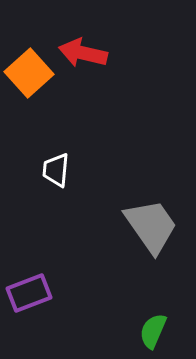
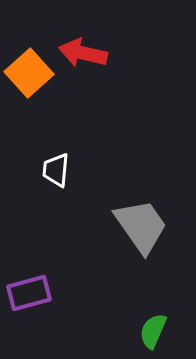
gray trapezoid: moved 10 px left
purple rectangle: rotated 6 degrees clockwise
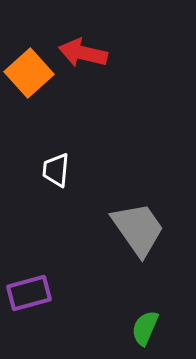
gray trapezoid: moved 3 px left, 3 px down
green semicircle: moved 8 px left, 3 px up
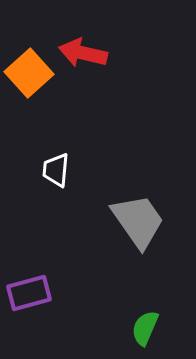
gray trapezoid: moved 8 px up
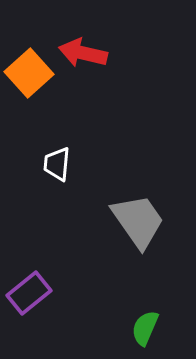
white trapezoid: moved 1 px right, 6 px up
purple rectangle: rotated 24 degrees counterclockwise
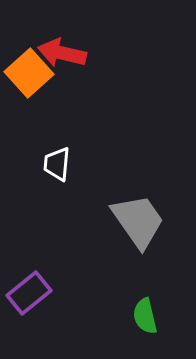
red arrow: moved 21 px left
green semicircle: moved 12 px up; rotated 36 degrees counterclockwise
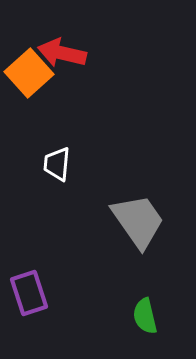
purple rectangle: rotated 69 degrees counterclockwise
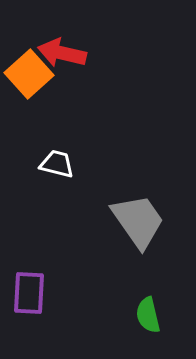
orange square: moved 1 px down
white trapezoid: rotated 99 degrees clockwise
purple rectangle: rotated 21 degrees clockwise
green semicircle: moved 3 px right, 1 px up
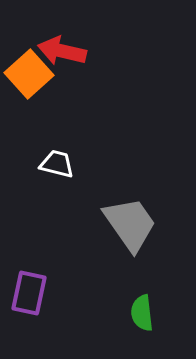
red arrow: moved 2 px up
gray trapezoid: moved 8 px left, 3 px down
purple rectangle: rotated 9 degrees clockwise
green semicircle: moved 6 px left, 2 px up; rotated 6 degrees clockwise
